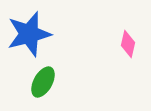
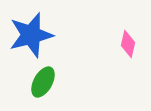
blue star: moved 2 px right, 1 px down
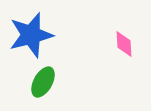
pink diamond: moved 4 px left; rotated 16 degrees counterclockwise
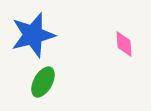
blue star: moved 2 px right
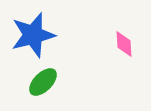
green ellipse: rotated 16 degrees clockwise
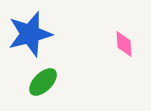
blue star: moved 3 px left, 1 px up
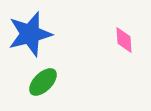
pink diamond: moved 4 px up
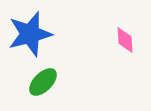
pink diamond: moved 1 px right
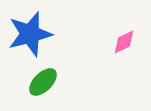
pink diamond: moved 1 px left, 2 px down; rotated 68 degrees clockwise
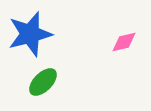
pink diamond: rotated 12 degrees clockwise
